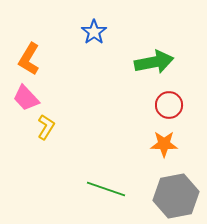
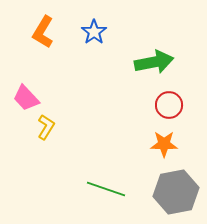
orange L-shape: moved 14 px right, 27 px up
gray hexagon: moved 4 px up
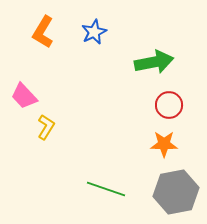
blue star: rotated 10 degrees clockwise
pink trapezoid: moved 2 px left, 2 px up
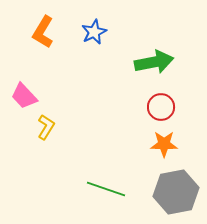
red circle: moved 8 px left, 2 px down
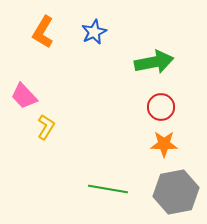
green line: moved 2 px right; rotated 9 degrees counterclockwise
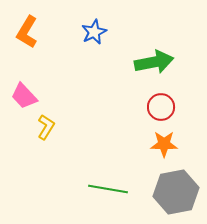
orange L-shape: moved 16 px left
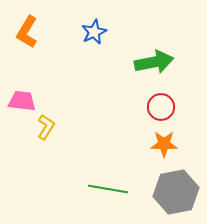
pink trapezoid: moved 2 px left, 5 px down; rotated 140 degrees clockwise
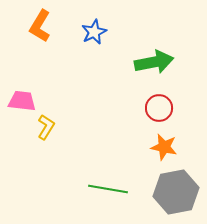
orange L-shape: moved 13 px right, 6 px up
red circle: moved 2 px left, 1 px down
orange star: moved 3 px down; rotated 12 degrees clockwise
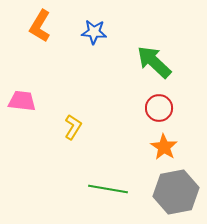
blue star: rotated 30 degrees clockwise
green arrow: rotated 126 degrees counterclockwise
yellow L-shape: moved 27 px right
orange star: rotated 20 degrees clockwise
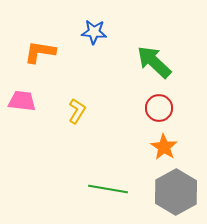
orange L-shape: moved 26 px down; rotated 68 degrees clockwise
yellow L-shape: moved 4 px right, 16 px up
gray hexagon: rotated 18 degrees counterclockwise
